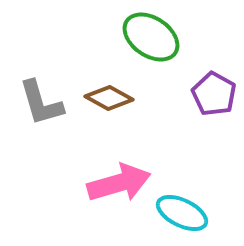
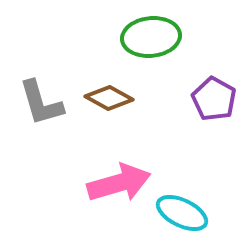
green ellipse: rotated 40 degrees counterclockwise
purple pentagon: moved 5 px down
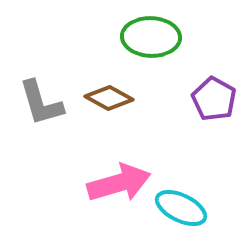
green ellipse: rotated 8 degrees clockwise
cyan ellipse: moved 1 px left, 5 px up
